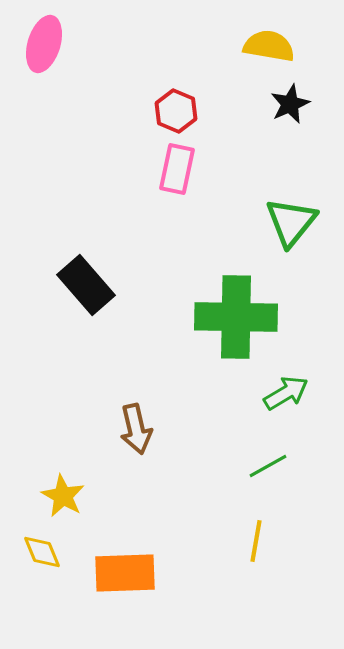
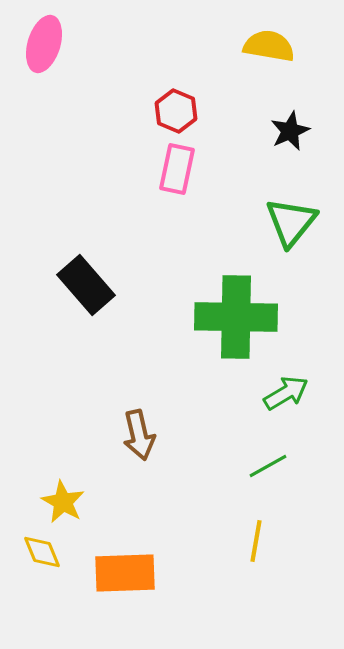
black star: moved 27 px down
brown arrow: moved 3 px right, 6 px down
yellow star: moved 6 px down
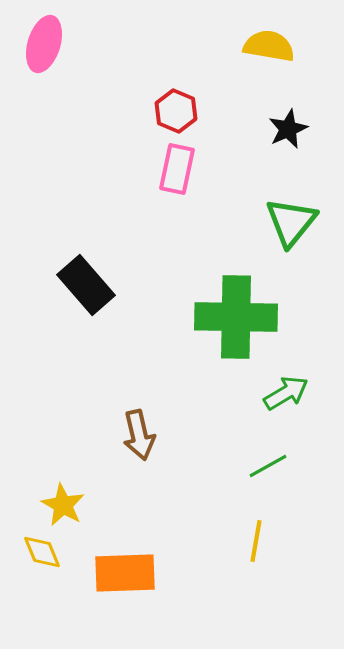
black star: moved 2 px left, 2 px up
yellow star: moved 3 px down
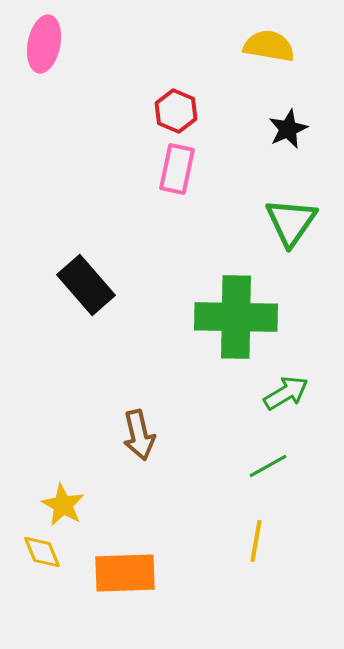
pink ellipse: rotated 6 degrees counterclockwise
green triangle: rotated 4 degrees counterclockwise
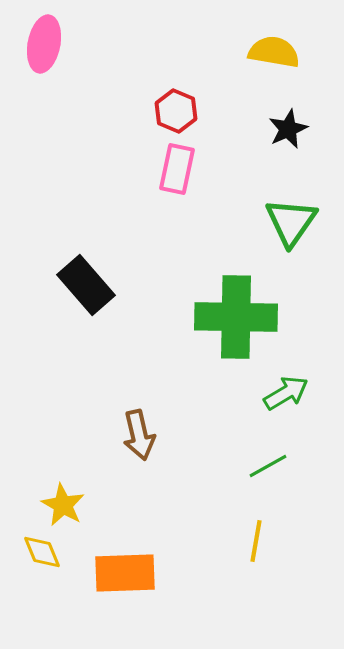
yellow semicircle: moved 5 px right, 6 px down
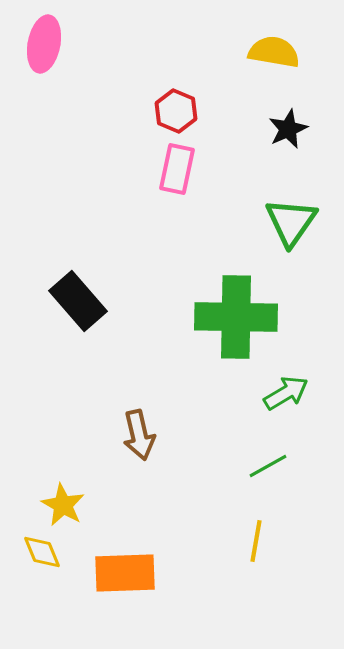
black rectangle: moved 8 px left, 16 px down
